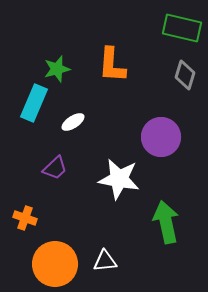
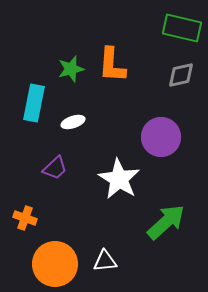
green star: moved 14 px right
gray diamond: moved 4 px left; rotated 60 degrees clockwise
cyan rectangle: rotated 12 degrees counterclockwise
white ellipse: rotated 15 degrees clockwise
white star: rotated 21 degrees clockwise
green arrow: rotated 60 degrees clockwise
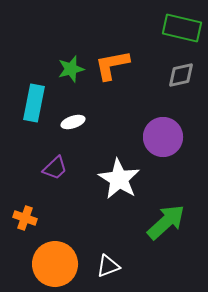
orange L-shape: rotated 75 degrees clockwise
purple circle: moved 2 px right
white triangle: moved 3 px right, 5 px down; rotated 15 degrees counterclockwise
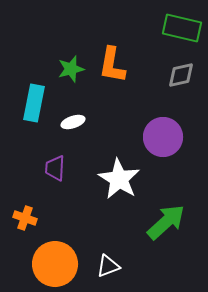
orange L-shape: rotated 69 degrees counterclockwise
purple trapezoid: rotated 136 degrees clockwise
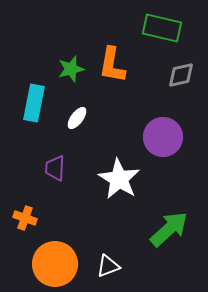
green rectangle: moved 20 px left
white ellipse: moved 4 px right, 4 px up; rotated 35 degrees counterclockwise
green arrow: moved 3 px right, 7 px down
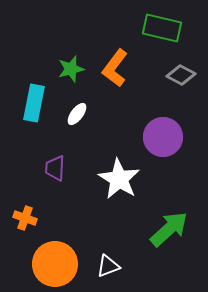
orange L-shape: moved 3 px right, 3 px down; rotated 27 degrees clockwise
gray diamond: rotated 40 degrees clockwise
white ellipse: moved 4 px up
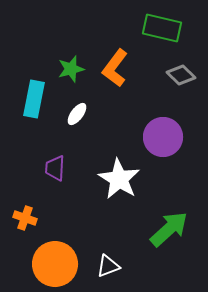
gray diamond: rotated 16 degrees clockwise
cyan rectangle: moved 4 px up
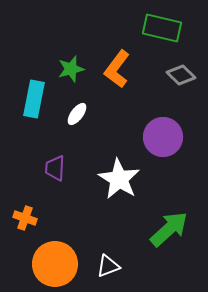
orange L-shape: moved 2 px right, 1 px down
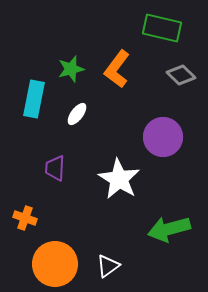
green arrow: rotated 153 degrees counterclockwise
white triangle: rotated 15 degrees counterclockwise
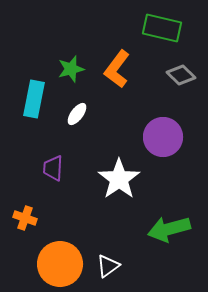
purple trapezoid: moved 2 px left
white star: rotated 6 degrees clockwise
orange circle: moved 5 px right
